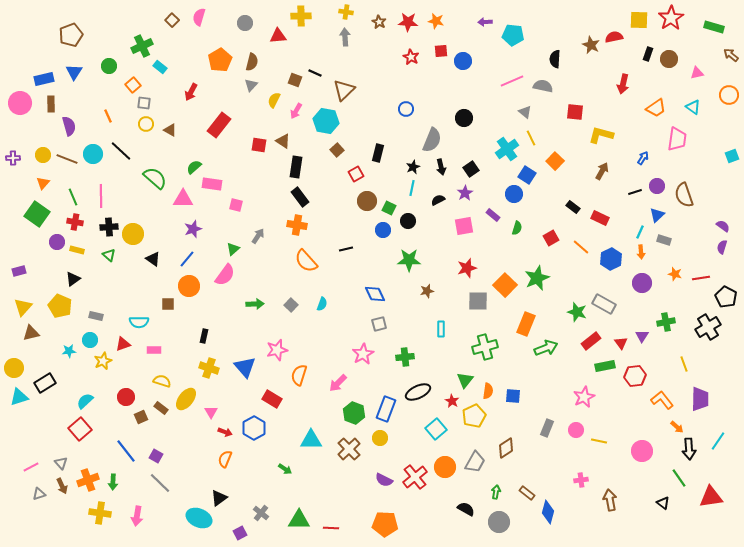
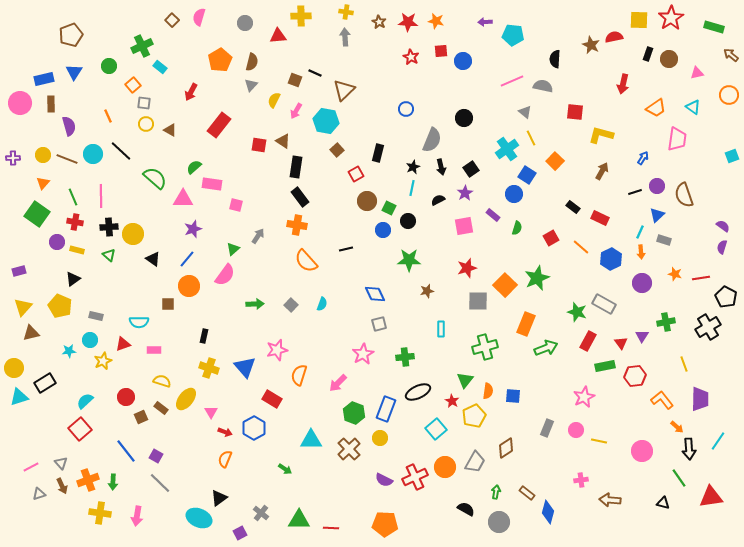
red rectangle at (591, 341): moved 3 px left; rotated 24 degrees counterclockwise
red cross at (415, 477): rotated 15 degrees clockwise
brown arrow at (610, 500): rotated 75 degrees counterclockwise
black triangle at (663, 503): rotated 24 degrees counterclockwise
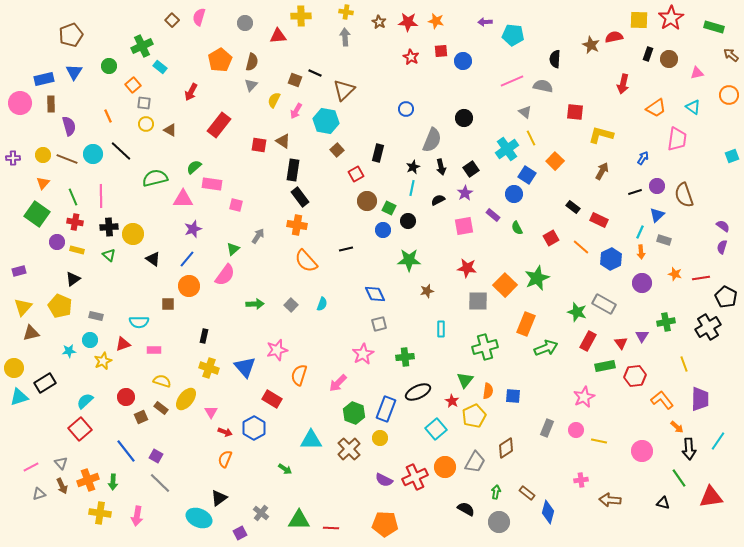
black rectangle at (296, 167): moved 3 px left, 3 px down
green semicircle at (155, 178): rotated 55 degrees counterclockwise
red rectangle at (600, 218): moved 1 px left, 2 px down
green semicircle at (517, 228): rotated 136 degrees clockwise
red star at (467, 268): rotated 24 degrees clockwise
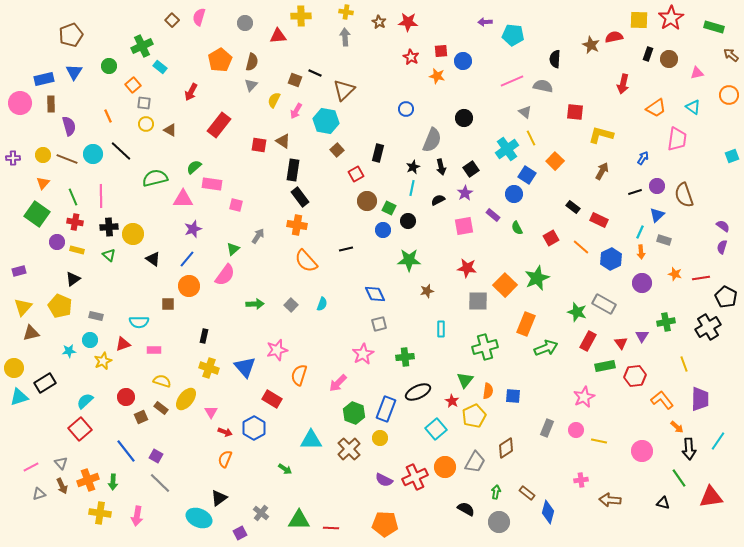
orange star at (436, 21): moved 1 px right, 55 px down
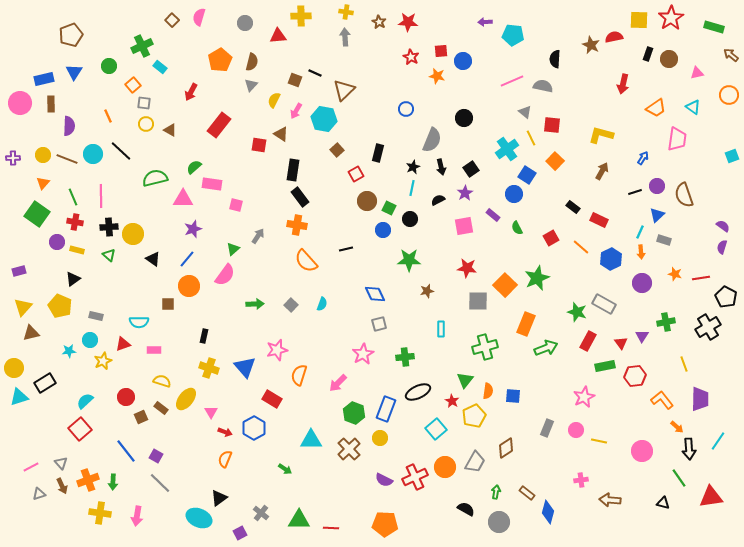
red square at (575, 112): moved 23 px left, 13 px down
cyan hexagon at (326, 121): moved 2 px left, 2 px up
purple semicircle at (69, 126): rotated 18 degrees clockwise
brown triangle at (283, 141): moved 2 px left, 7 px up
black circle at (408, 221): moved 2 px right, 2 px up
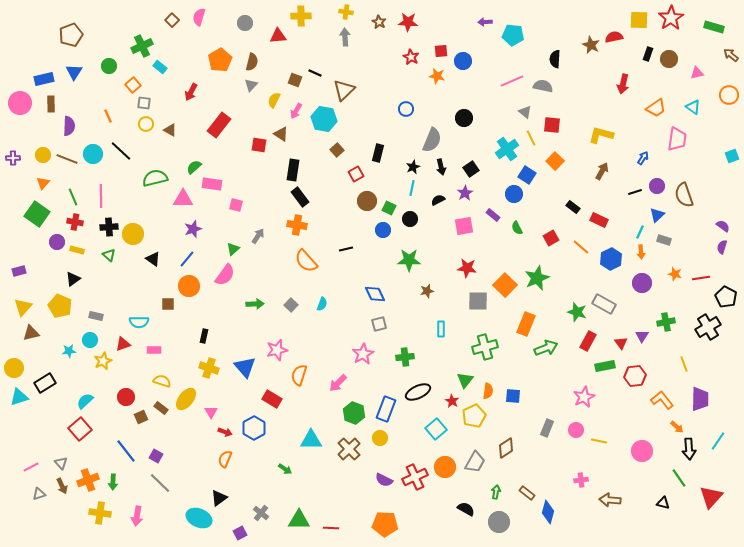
red triangle at (711, 497): rotated 40 degrees counterclockwise
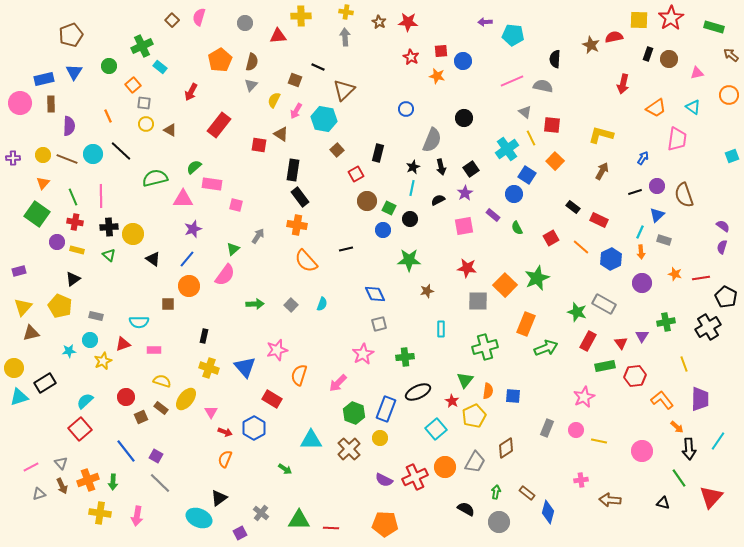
black line at (315, 73): moved 3 px right, 6 px up
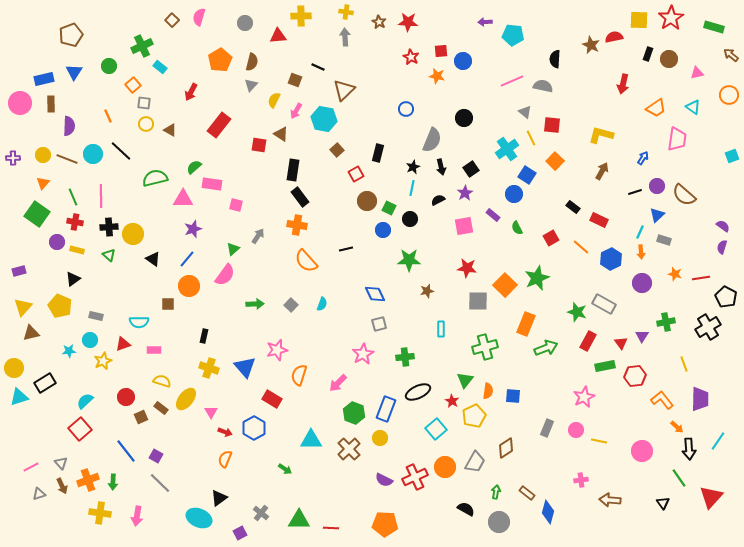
brown semicircle at (684, 195): rotated 30 degrees counterclockwise
black triangle at (663, 503): rotated 40 degrees clockwise
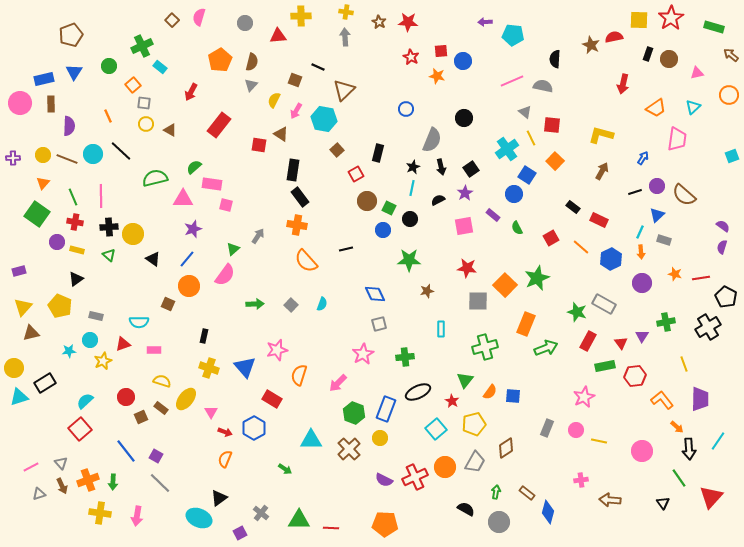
cyan triangle at (693, 107): rotated 42 degrees clockwise
pink square at (236, 205): moved 10 px left
black triangle at (73, 279): moved 3 px right
brown square at (168, 304): rotated 24 degrees clockwise
orange semicircle at (488, 391): moved 2 px right, 1 px down; rotated 28 degrees clockwise
yellow pentagon at (474, 416): moved 8 px down; rotated 10 degrees clockwise
